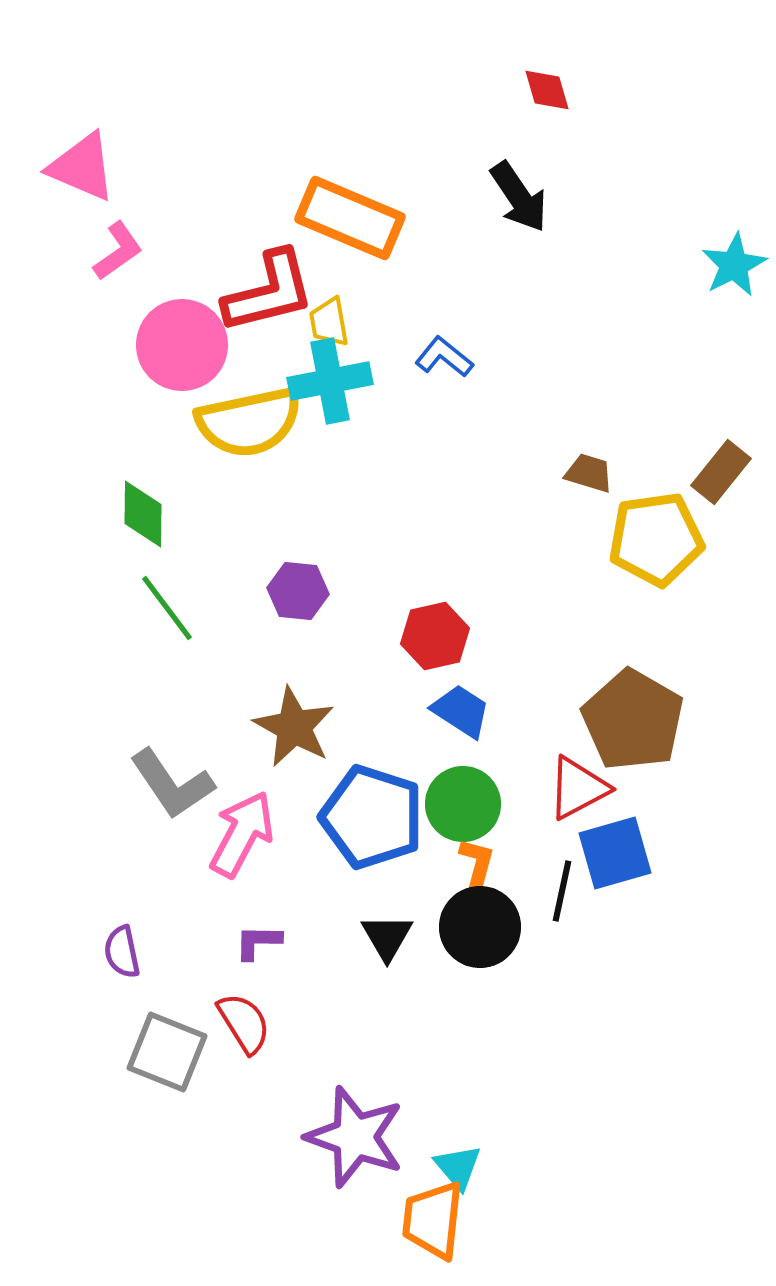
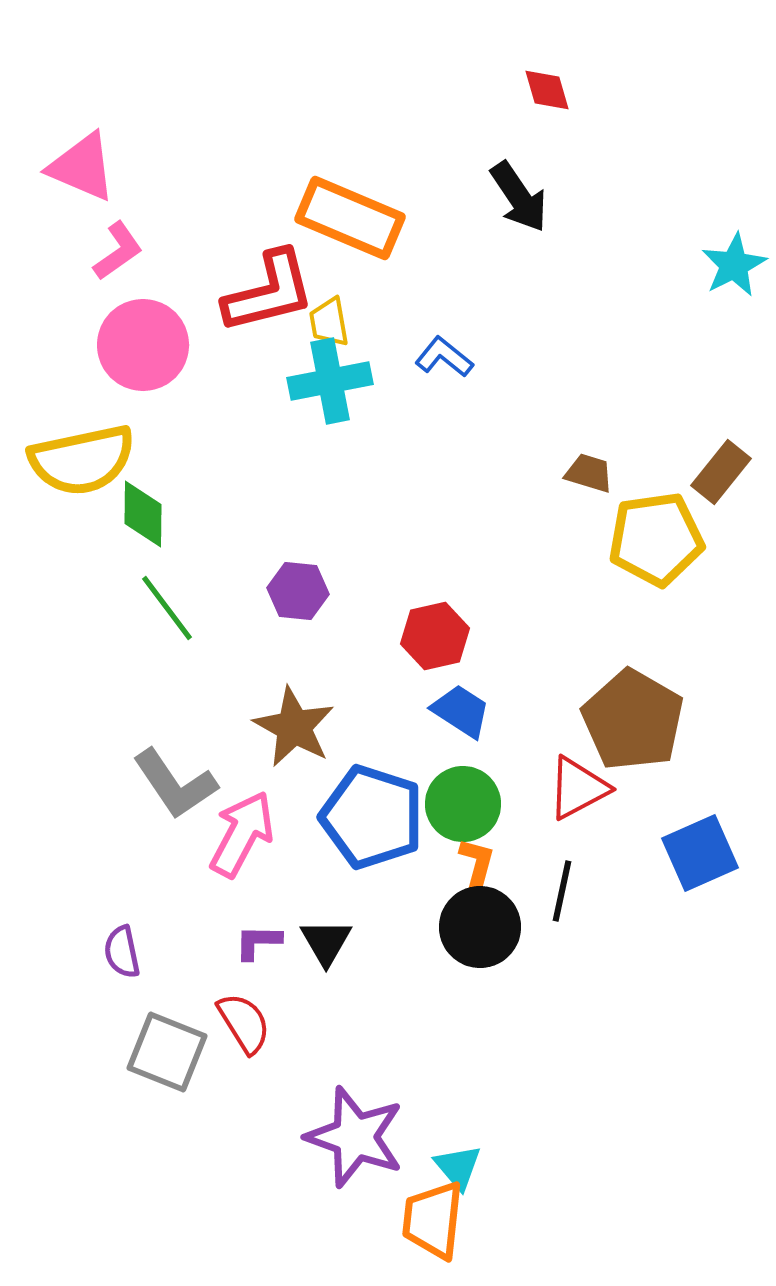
pink circle: moved 39 px left
yellow semicircle: moved 167 px left, 38 px down
gray L-shape: moved 3 px right
blue square: moved 85 px right; rotated 8 degrees counterclockwise
black triangle: moved 61 px left, 5 px down
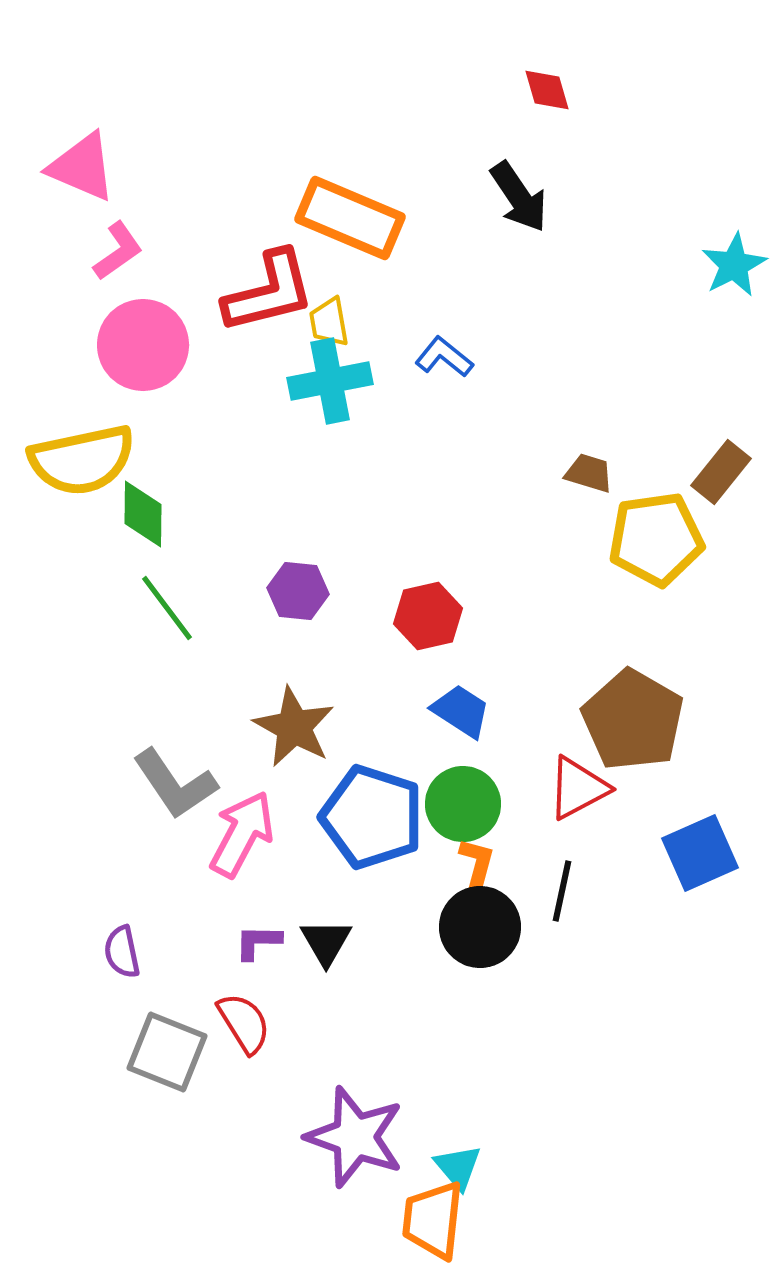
red hexagon: moved 7 px left, 20 px up
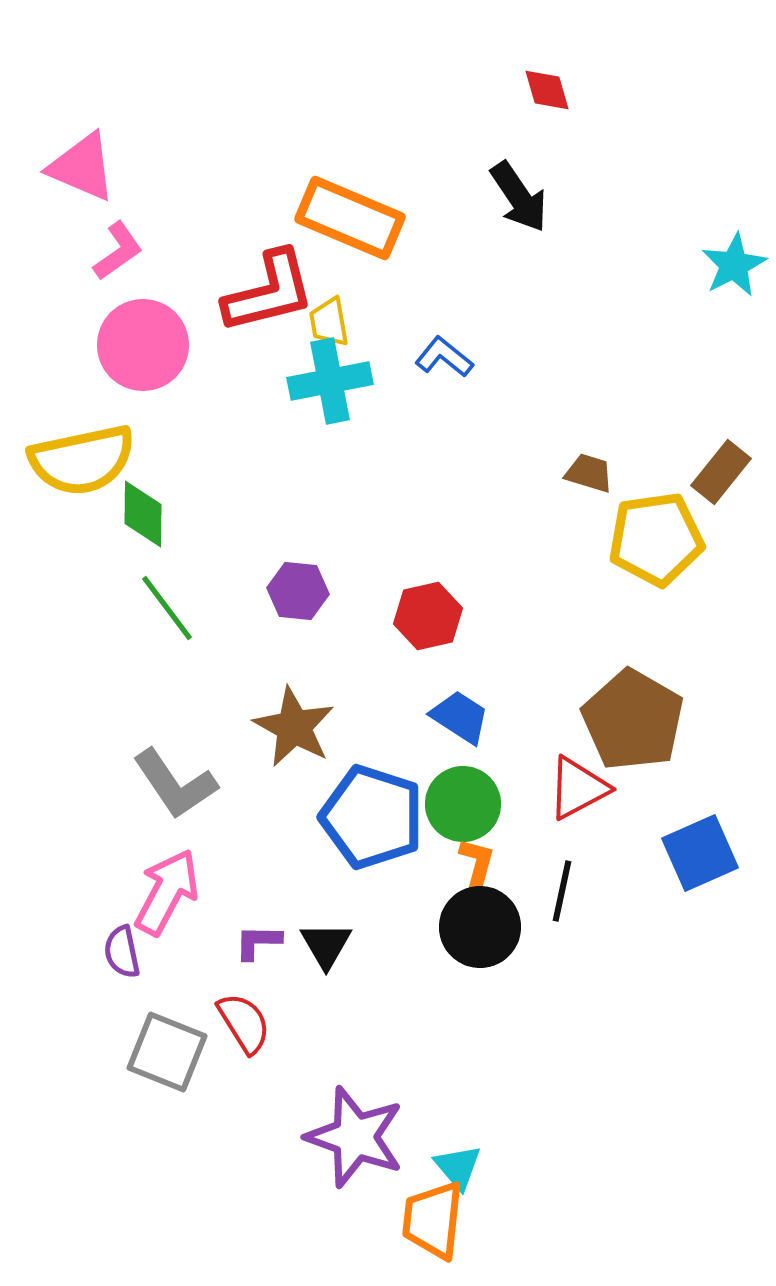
blue trapezoid: moved 1 px left, 6 px down
pink arrow: moved 75 px left, 58 px down
black triangle: moved 3 px down
